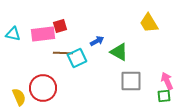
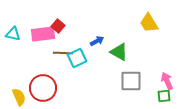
red square: moved 2 px left; rotated 32 degrees counterclockwise
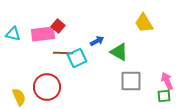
yellow trapezoid: moved 5 px left
red circle: moved 4 px right, 1 px up
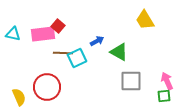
yellow trapezoid: moved 1 px right, 3 px up
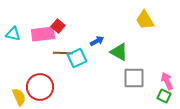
gray square: moved 3 px right, 3 px up
red circle: moved 7 px left
green square: rotated 32 degrees clockwise
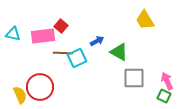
red square: moved 3 px right
pink rectangle: moved 2 px down
yellow semicircle: moved 1 px right, 2 px up
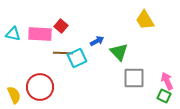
pink rectangle: moved 3 px left, 2 px up; rotated 10 degrees clockwise
green triangle: rotated 18 degrees clockwise
yellow semicircle: moved 6 px left
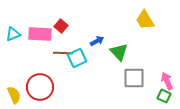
cyan triangle: rotated 35 degrees counterclockwise
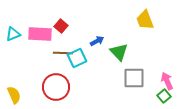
yellow trapezoid: rotated 10 degrees clockwise
red circle: moved 16 px right
green square: rotated 24 degrees clockwise
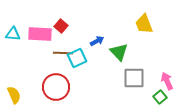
yellow trapezoid: moved 1 px left, 4 px down
cyan triangle: rotated 28 degrees clockwise
green square: moved 4 px left, 1 px down
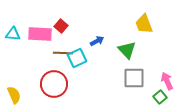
green triangle: moved 8 px right, 2 px up
red circle: moved 2 px left, 3 px up
